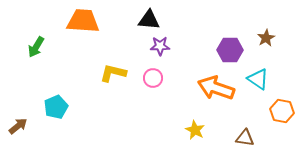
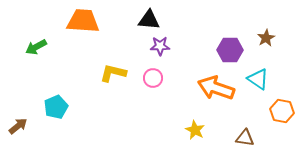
green arrow: rotated 30 degrees clockwise
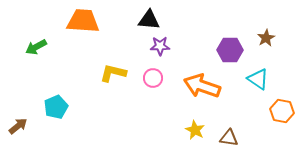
orange arrow: moved 14 px left, 2 px up
brown triangle: moved 16 px left
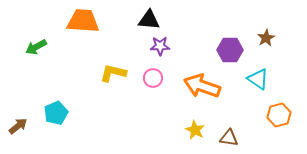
cyan pentagon: moved 6 px down
orange hexagon: moved 3 px left, 4 px down; rotated 25 degrees counterclockwise
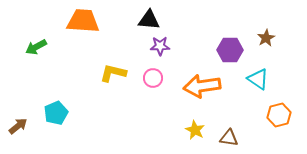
orange arrow: rotated 27 degrees counterclockwise
